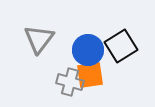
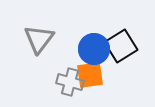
blue circle: moved 6 px right, 1 px up
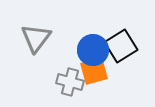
gray triangle: moved 3 px left, 1 px up
blue circle: moved 1 px left, 1 px down
orange square: moved 4 px right, 4 px up; rotated 8 degrees counterclockwise
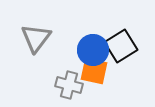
orange square: rotated 28 degrees clockwise
gray cross: moved 1 px left, 3 px down
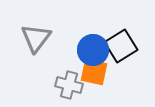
orange square: moved 1 px down
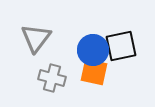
black square: rotated 20 degrees clockwise
gray cross: moved 17 px left, 7 px up
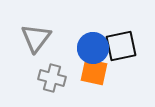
blue circle: moved 2 px up
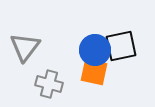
gray triangle: moved 11 px left, 9 px down
blue circle: moved 2 px right, 2 px down
gray cross: moved 3 px left, 6 px down
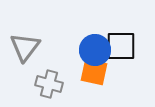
black square: rotated 12 degrees clockwise
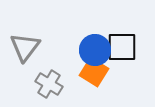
black square: moved 1 px right, 1 px down
orange square: rotated 20 degrees clockwise
gray cross: rotated 16 degrees clockwise
